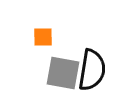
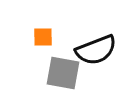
black semicircle: moved 4 px right, 20 px up; rotated 60 degrees clockwise
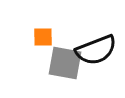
gray square: moved 2 px right, 10 px up
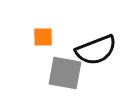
gray square: moved 10 px down
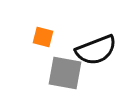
orange square: rotated 15 degrees clockwise
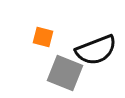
gray square: rotated 12 degrees clockwise
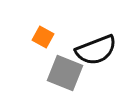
orange square: rotated 15 degrees clockwise
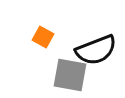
gray square: moved 5 px right, 2 px down; rotated 12 degrees counterclockwise
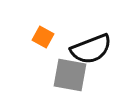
black semicircle: moved 5 px left, 1 px up
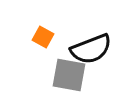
gray square: moved 1 px left
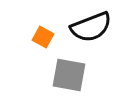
black semicircle: moved 22 px up
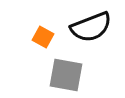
gray square: moved 3 px left
